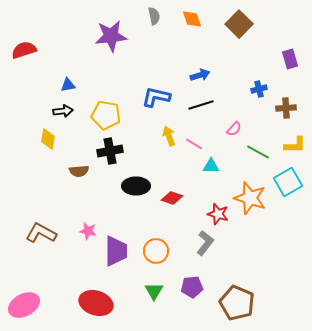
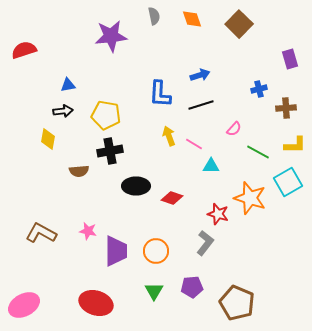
blue L-shape: moved 4 px right, 3 px up; rotated 100 degrees counterclockwise
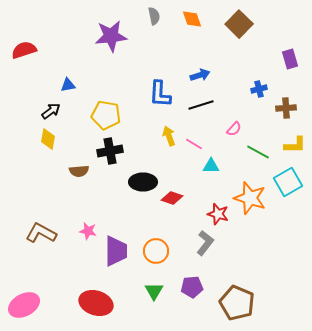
black arrow: moved 12 px left; rotated 30 degrees counterclockwise
black ellipse: moved 7 px right, 4 px up
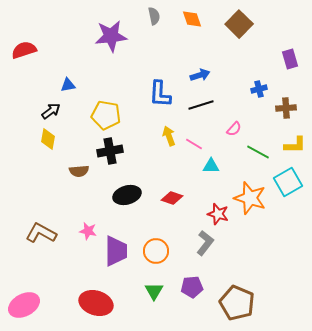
black ellipse: moved 16 px left, 13 px down; rotated 16 degrees counterclockwise
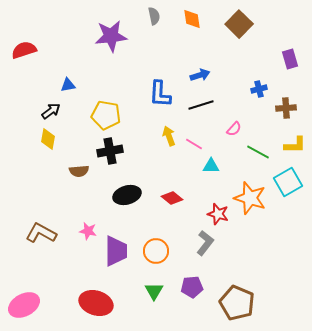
orange diamond: rotated 10 degrees clockwise
red diamond: rotated 20 degrees clockwise
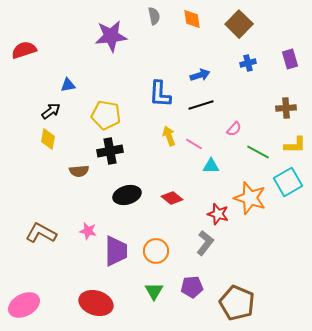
blue cross: moved 11 px left, 26 px up
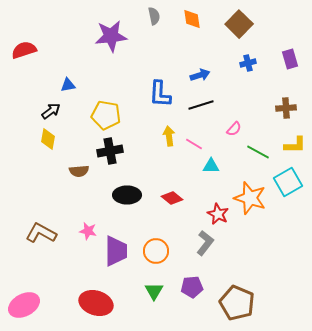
yellow arrow: rotated 12 degrees clockwise
black ellipse: rotated 16 degrees clockwise
red star: rotated 10 degrees clockwise
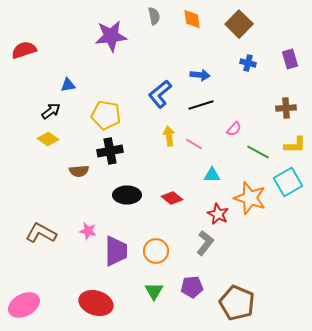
blue cross: rotated 28 degrees clockwise
blue arrow: rotated 24 degrees clockwise
blue L-shape: rotated 48 degrees clockwise
yellow diamond: rotated 65 degrees counterclockwise
cyan triangle: moved 1 px right, 9 px down
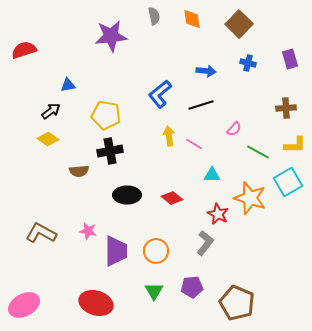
blue arrow: moved 6 px right, 4 px up
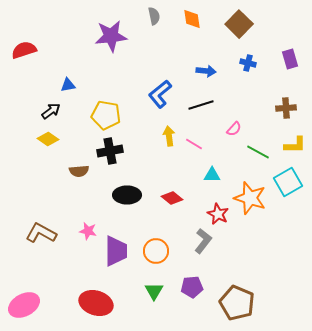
gray L-shape: moved 2 px left, 2 px up
